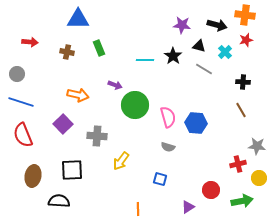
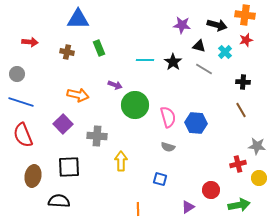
black star: moved 6 px down
yellow arrow: rotated 144 degrees clockwise
black square: moved 3 px left, 3 px up
green arrow: moved 3 px left, 4 px down
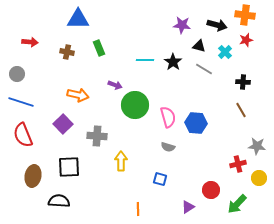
green arrow: moved 2 px left, 1 px up; rotated 145 degrees clockwise
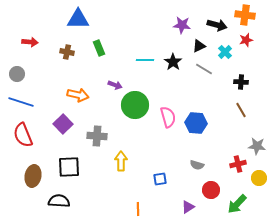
black triangle: rotated 40 degrees counterclockwise
black cross: moved 2 px left
gray semicircle: moved 29 px right, 18 px down
blue square: rotated 24 degrees counterclockwise
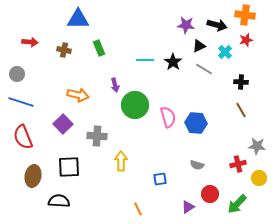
purple star: moved 4 px right
brown cross: moved 3 px left, 2 px up
purple arrow: rotated 56 degrees clockwise
red semicircle: moved 2 px down
red circle: moved 1 px left, 4 px down
orange line: rotated 24 degrees counterclockwise
